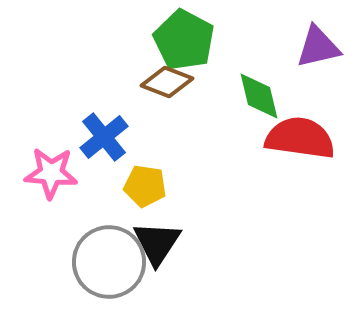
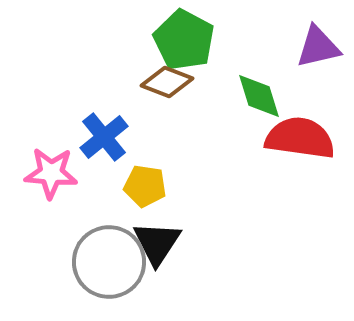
green diamond: rotated 4 degrees counterclockwise
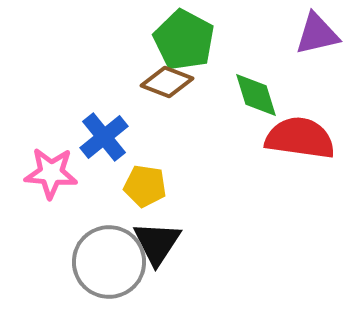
purple triangle: moved 1 px left, 13 px up
green diamond: moved 3 px left, 1 px up
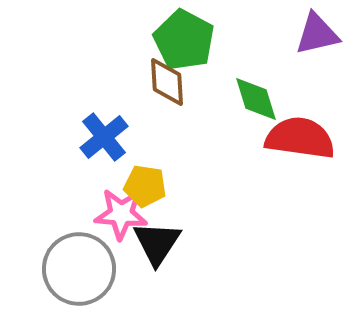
brown diamond: rotated 66 degrees clockwise
green diamond: moved 4 px down
pink star: moved 70 px right, 41 px down
gray circle: moved 30 px left, 7 px down
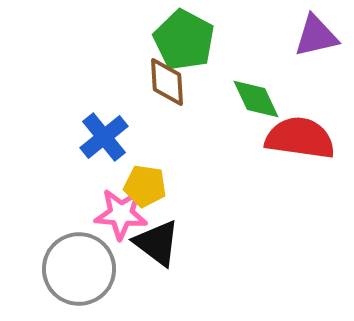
purple triangle: moved 1 px left, 2 px down
green diamond: rotated 8 degrees counterclockwise
black triangle: rotated 26 degrees counterclockwise
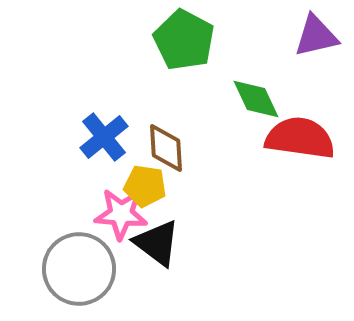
brown diamond: moved 1 px left, 66 px down
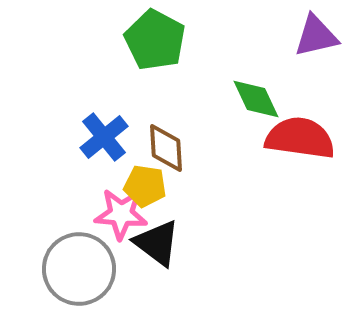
green pentagon: moved 29 px left
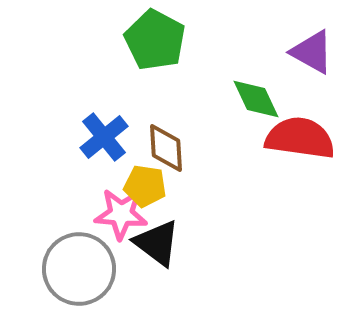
purple triangle: moved 4 px left, 16 px down; rotated 42 degrees clockwise
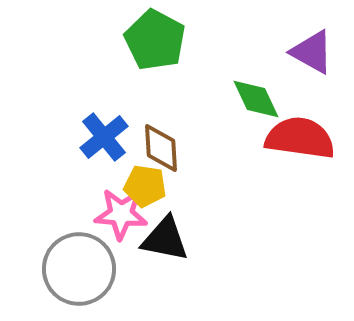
brown diamond: moved 5 px left
black triangle: moved 8 px right, 4 px up; rotated 26 degrees counterclockwise
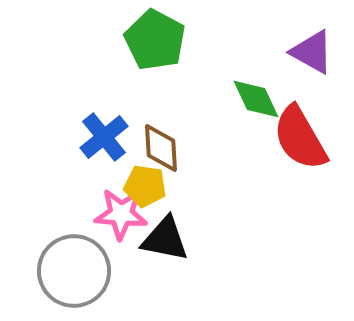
red semicircle: rotated 128 degrees counterclockwise
gray circle: moved 5 px left, 2 px down
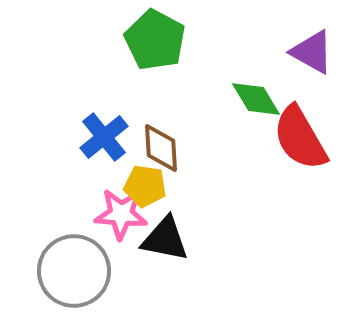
green diamond: rotated 6 degrees counterclockwise
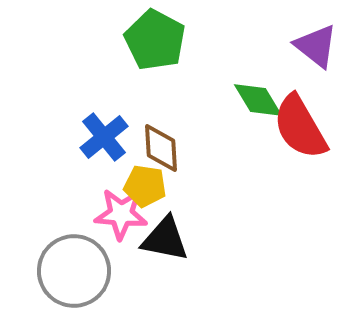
purple triangle: moved 4 px right, 6 px up; rotated 9 degrees clockwise
green diamond: moved 2 px right, 1 px down
red semicircle: moved 11 px up
